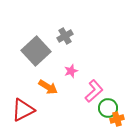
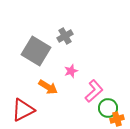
gray square: rotated 16 degrees counterclockwise
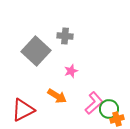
gray cross: rotated 35 degrees clockwise
gray square: rotated 12 degrees clockwise
orange arrow: moved 9 px right, 9 px down
pink L-shape: moved 12 px down
green circle: moved 1 px right, 1 px down
